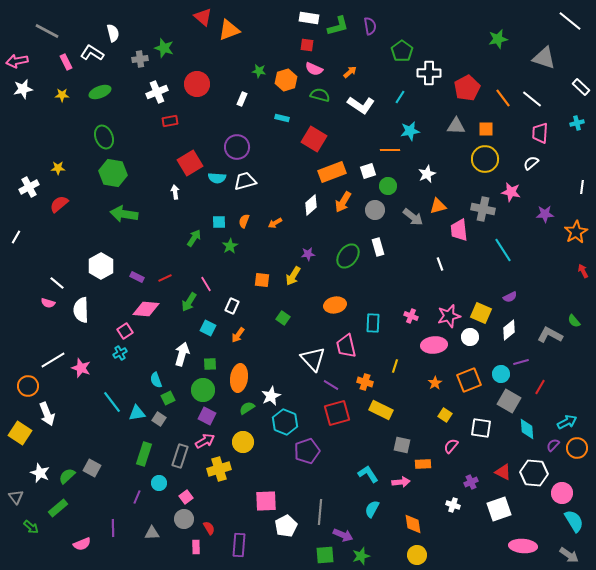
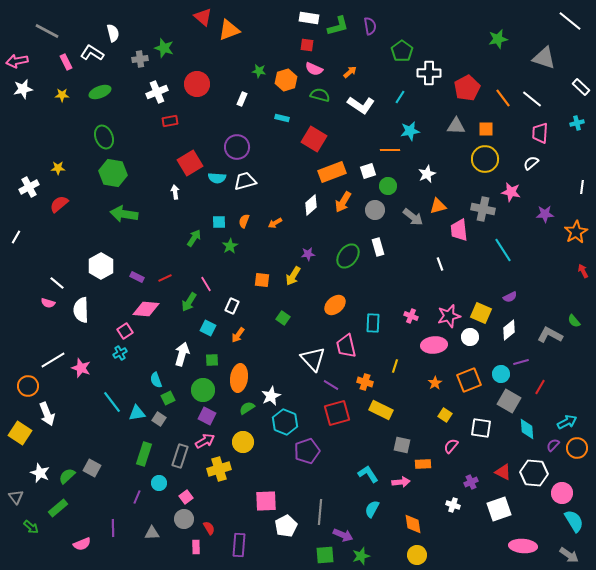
orange ellipse at (335, 305): rotated 30 degrees counterclockwise
green square at (210, 364): moved 2 px right, 4 px up
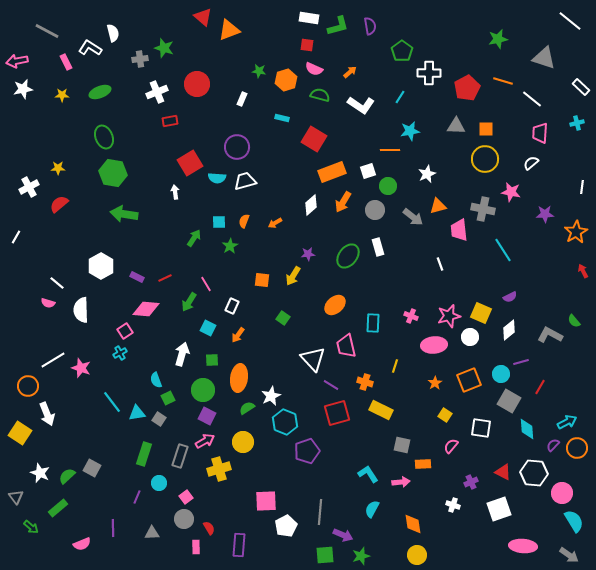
white L-shape at (92, 53): moved 2 px left, 5 px up
orange line at (503, 98): moved 17 px up; rotated 36 degrees counterclockwise
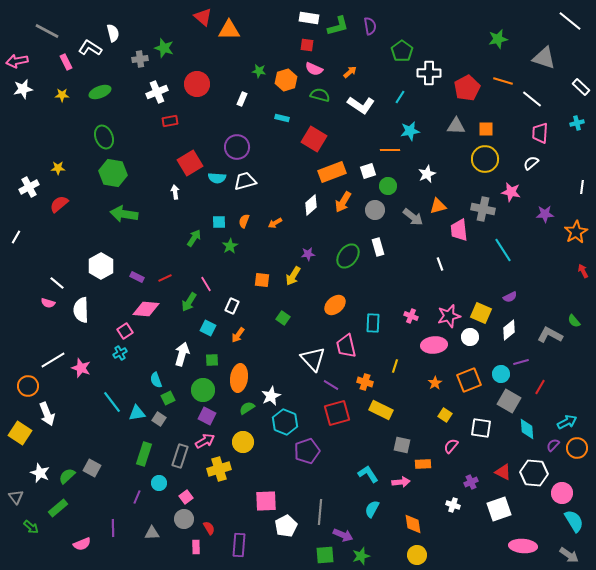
orange triangle at (229, 30): rotated 20 degrees clockwise
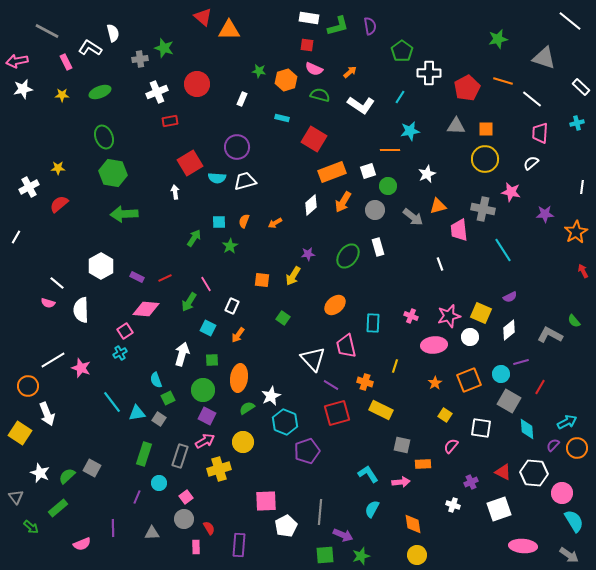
green arrow at (124, 214): rotated 12 degrees counterclockwise
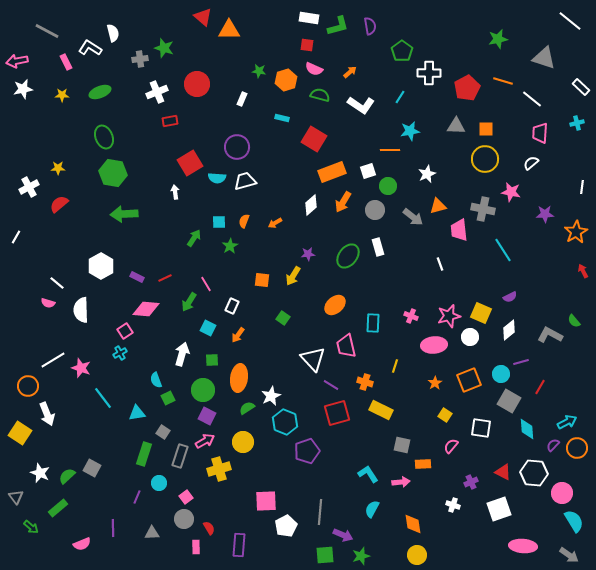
cyan line at (112, 402): moved 9 px left, 4 px up
gray square at (159, 419): moved 4 px right, 13 px down
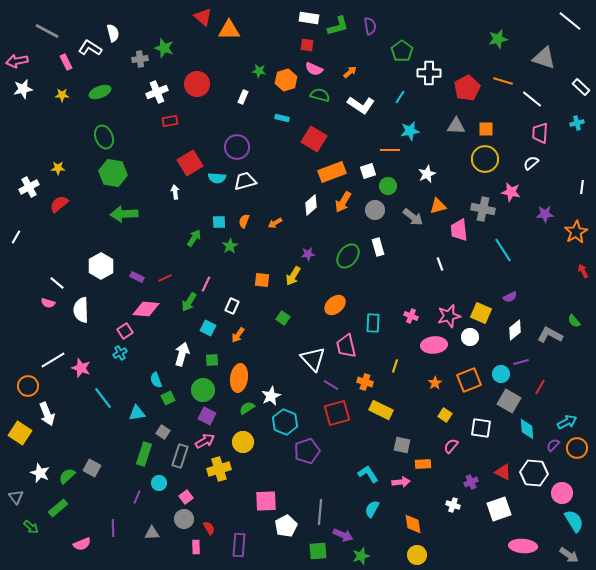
white rectangle at (242, 99): moved 1 px right, 2 px up
pink line at (206, 284): rotated 56 degrees clockwise
white diamond at (509, 330): moved 6 px right
green square at (325, 555): moved 7 px left, 4 px up
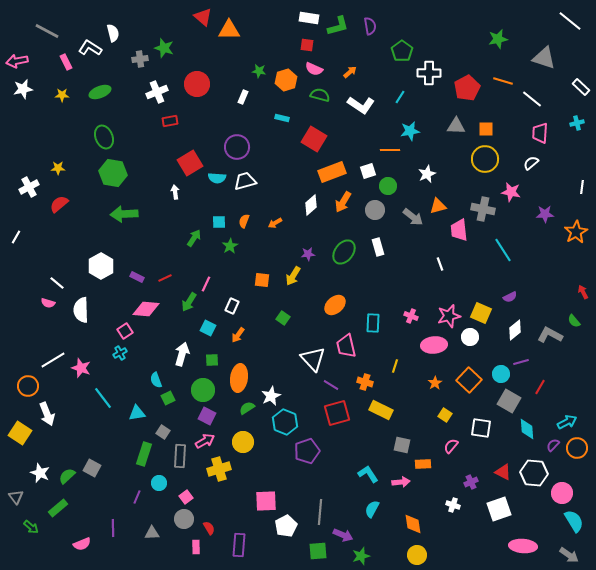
green ellipse at (348, 256): moved 4 px left, 4 px up
red arrow at (583, 271): moved 21 px down
orange square at (469, 380): rotated 25 degrees counterclockwise
gray rectangle at (180, 456): rotated 15 degrees counterclockwise
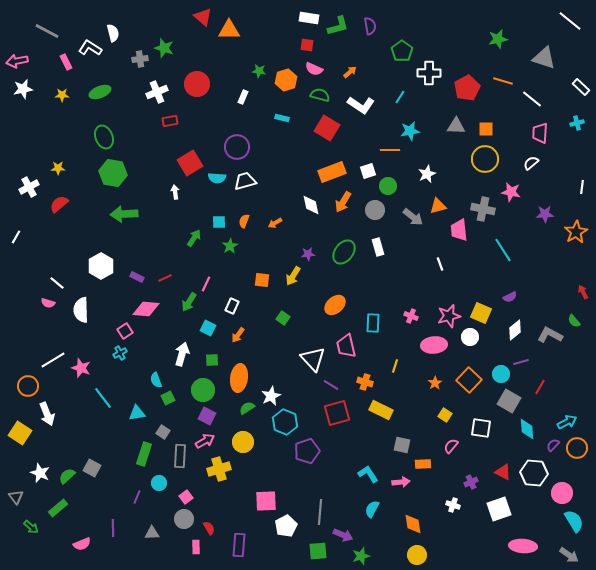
red square at (314, 139): moved 13 px right, 11 px up
white diamond at (311, 205): rotated 60 degrees counterclockwise
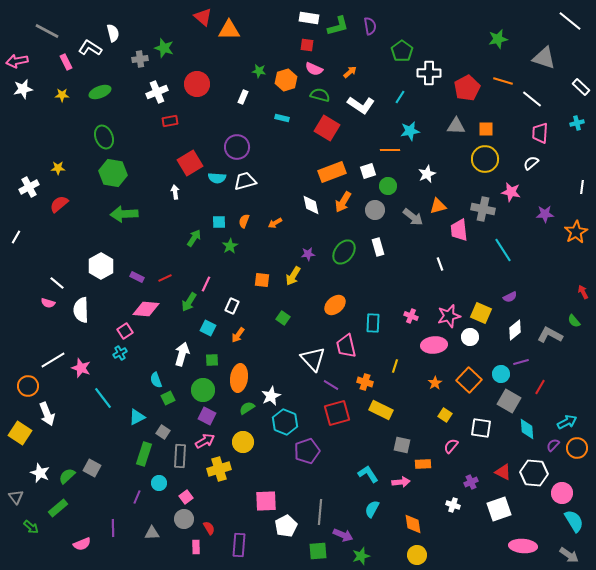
cyan triangle at (137, 413): moved 4 px down; rotated 18 degrees counterclockwise
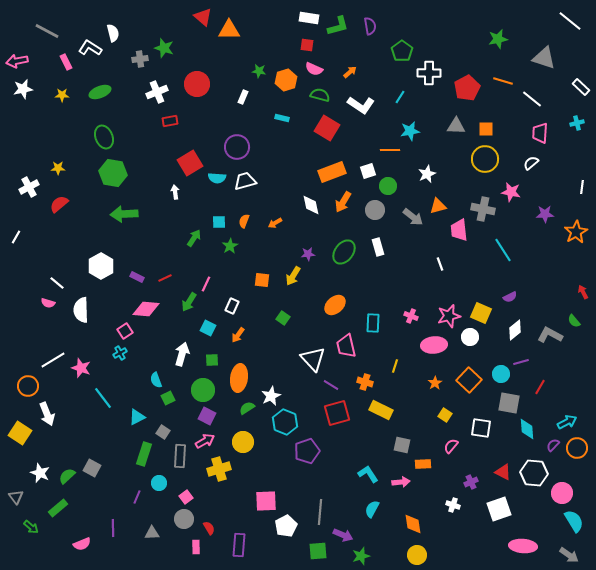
gray square at (509, 401): moved 2 px down; rotated 20 degrees counterclockwise
